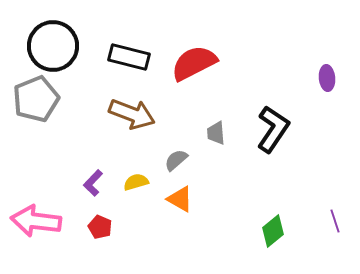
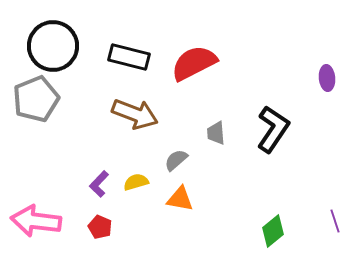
brown arrow: moved 3 px right
purple L-shape: moved 6 px right, 1 px down
orange triangle: rotated 20 degrees counterclockwise
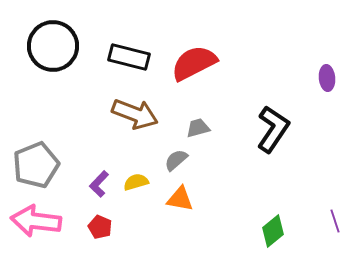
gray pentagon: moved 66 px down
gray trapezoid: moved 18 px left, 5 px up; rotated 80 degrees clockwise
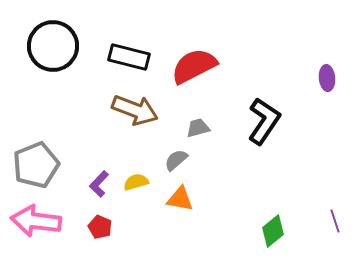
red semicircle: moved 3 px down
brown arrow: moved 4 px up
black L-shape: moved 9 px left, 8 px up
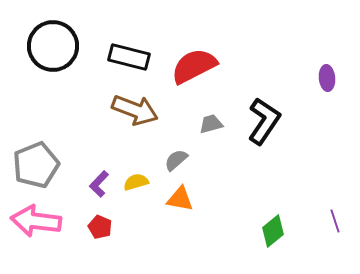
gray trapezoid: moved 13 px right, 4 px up
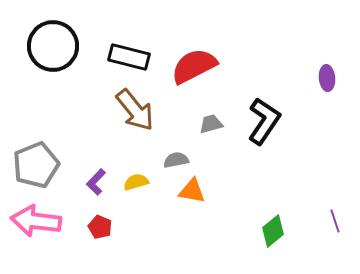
brown arrow: rotated 30 degrees clockwise
gray semicircle: rotated 30 degrees clockwise
purple L-shape: moved 3 px left, 2 px up
orange triangle: moved 12 px right, 8 px up
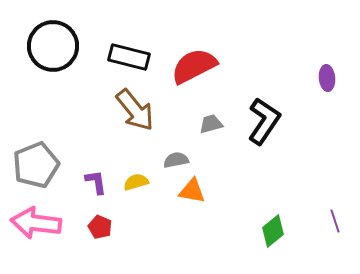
purple L-shape: rotated 128 degrees clockwise
pink arrow: moved 2 px down
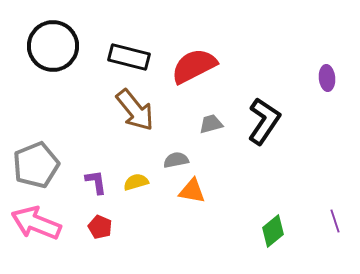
pink arrow: rotated 15 degrees clockwise
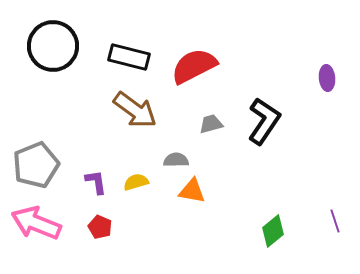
brown arrow: rotated 15 degrees counterclockwise
gray semicircle: rotated 10 degrees clockwise
